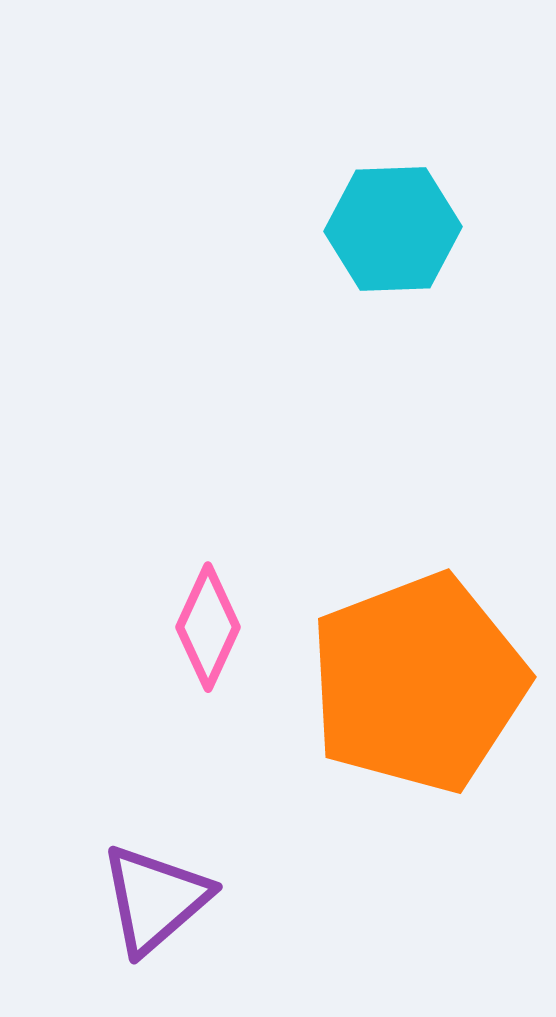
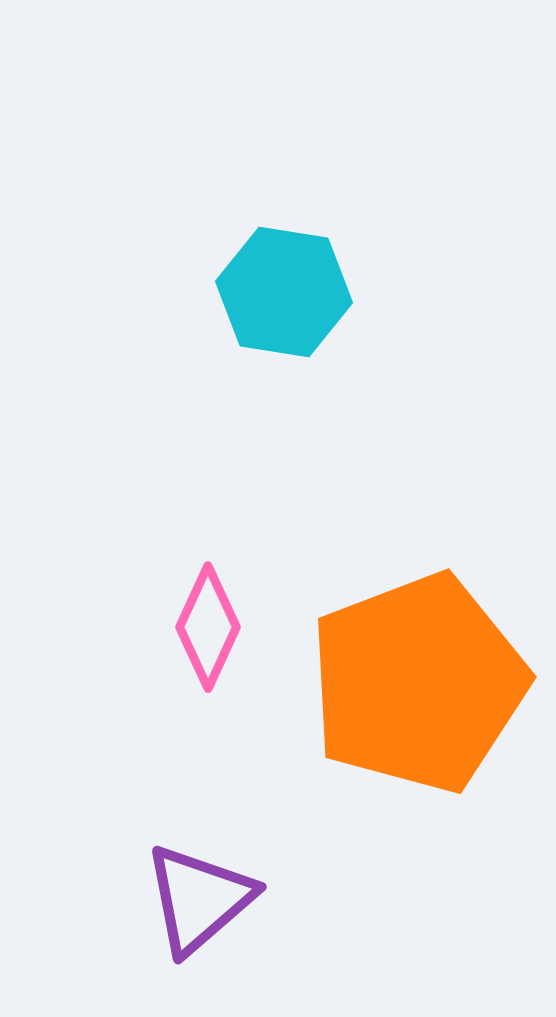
cyan hexagon: moved 109 px left, 63 px down; rotated 11 degrees clockwise
purple triangle: moved 44 px right
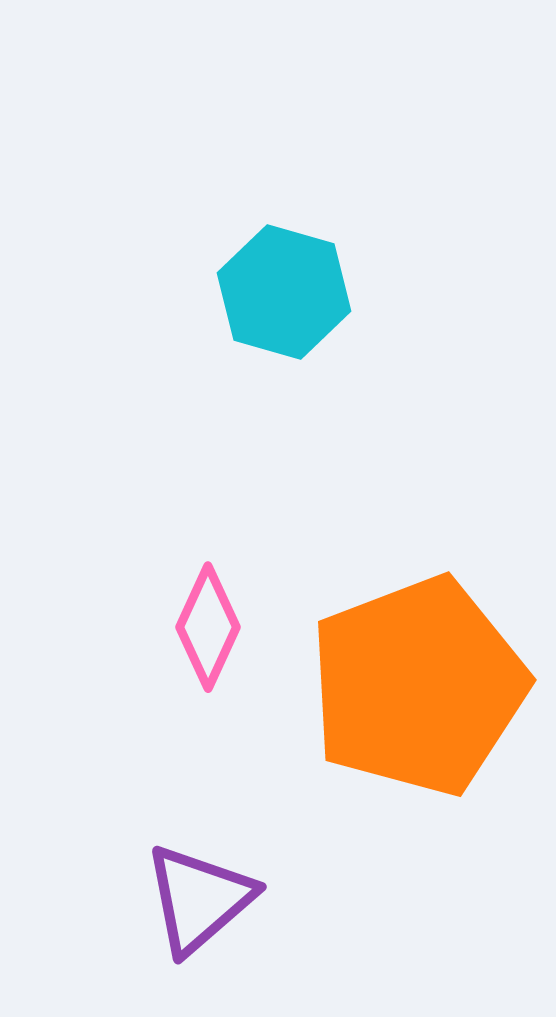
cyan hexagon: rotated 7 degrees clockwise
orange pentagon: moved 3 px down
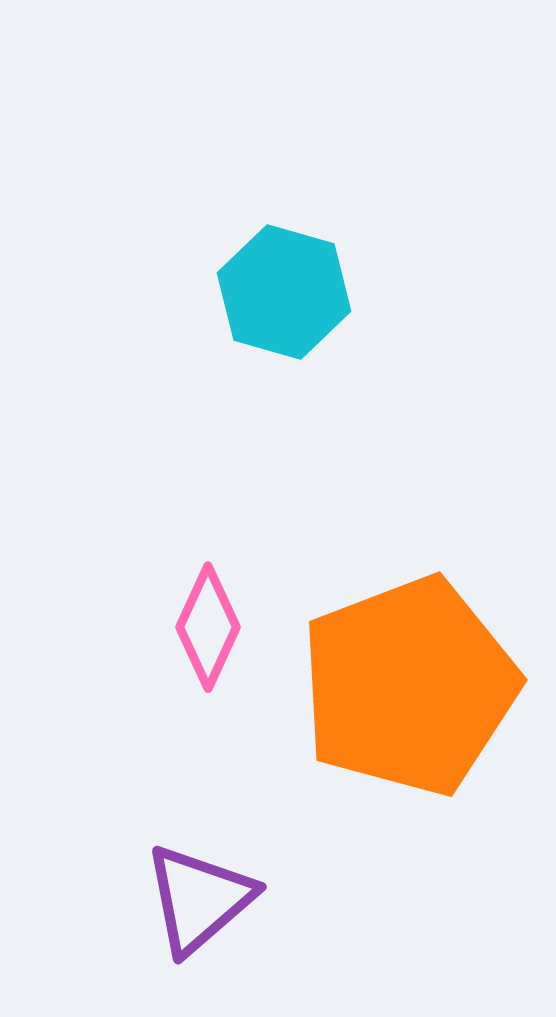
orange pentagon: moved 9 px left
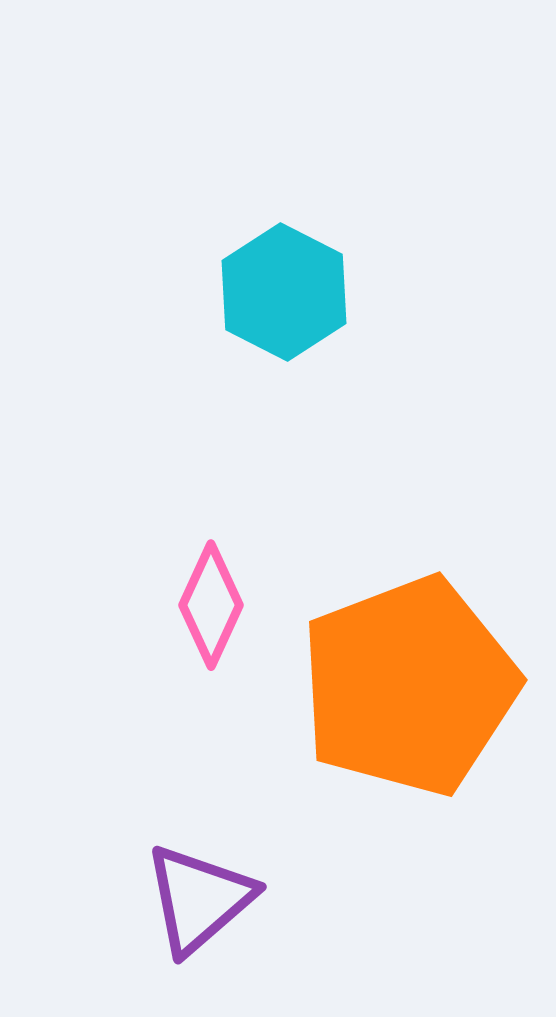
cyan hexagon: rotated 11 degrees clockwise
pink diamond: moved 3 px right, 22 px up
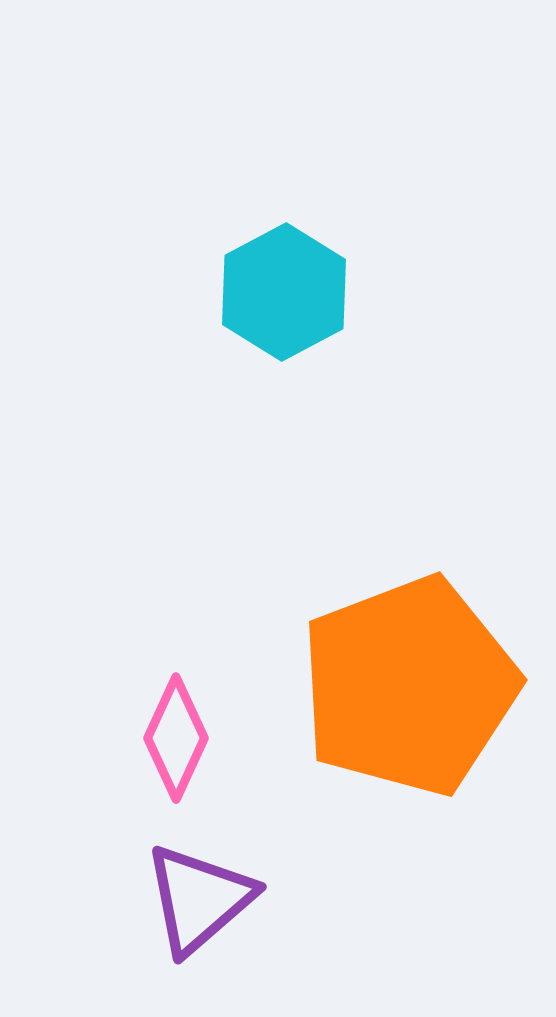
cyan hexagon: rotated 5 degrees clockwise
pink diamond: moved 35 px left, 133 px down
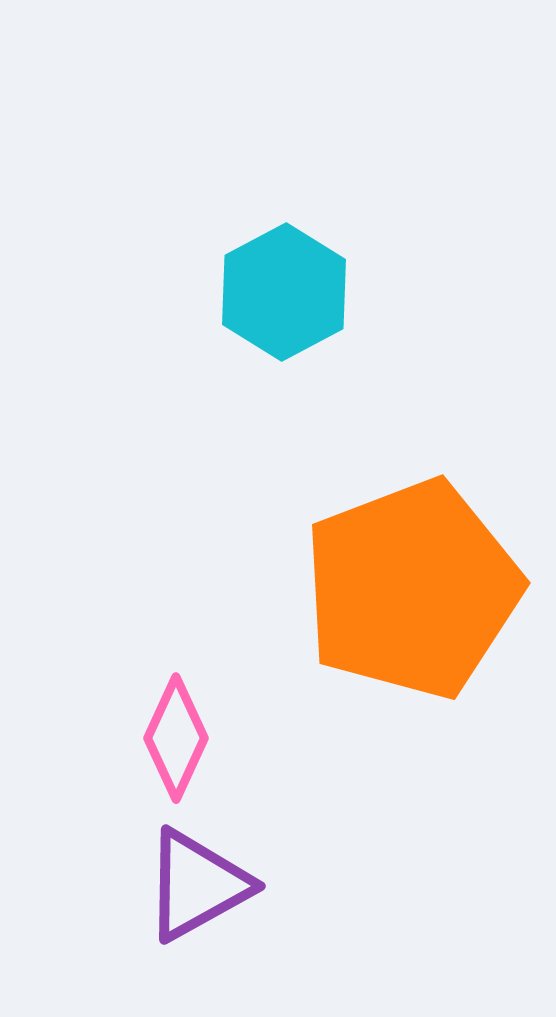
orange pentagon: moved 3 px right, 97 px up
purple triangle: moved 2 px left, 14 px up; rotated 12 degrees clockwise
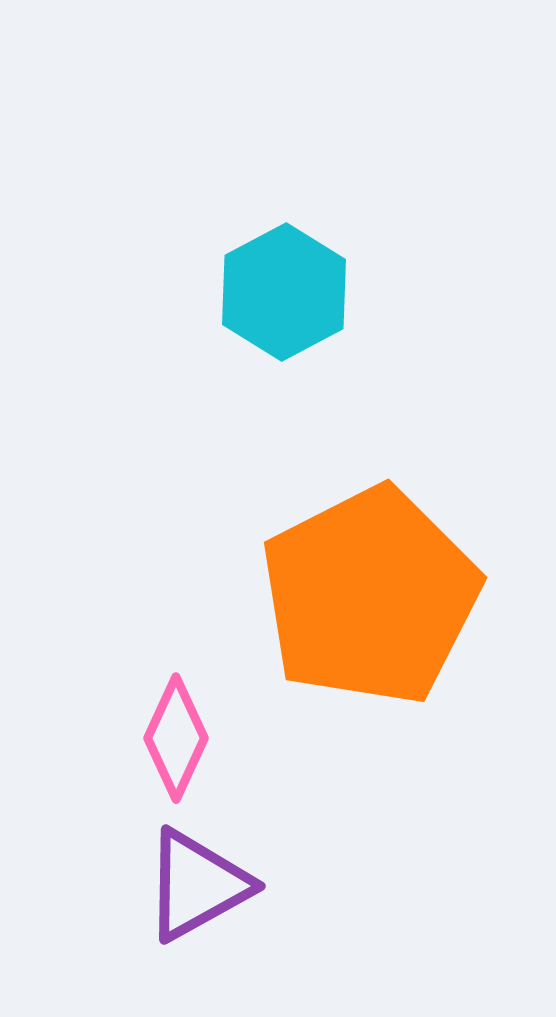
orange pentagon: moved 42 px left, 7 px down; rotated 6 degrees counterclockwise
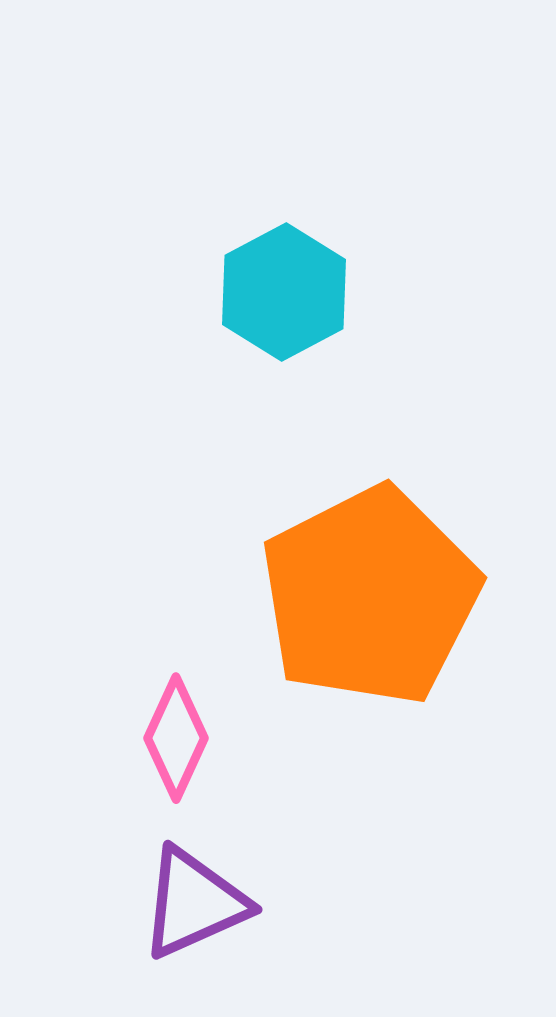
purple triangle: moved 3 px left, 18 px down; rotated 5 degrees clockwise
